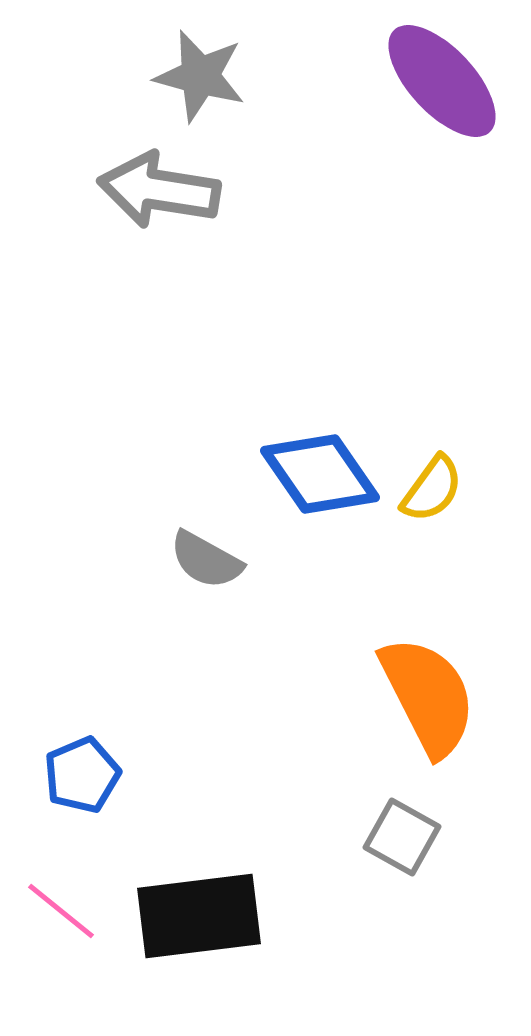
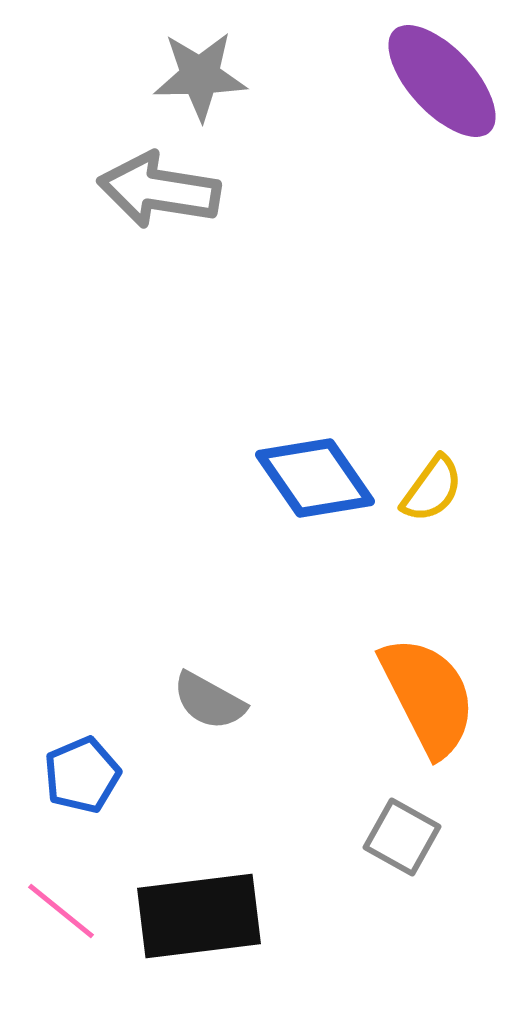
gray star: rotated 16 degrees counterclockwise
blue diamond: moved 5 px left, 4 px down
gray semicircle: moved 3 px right, 141 px down
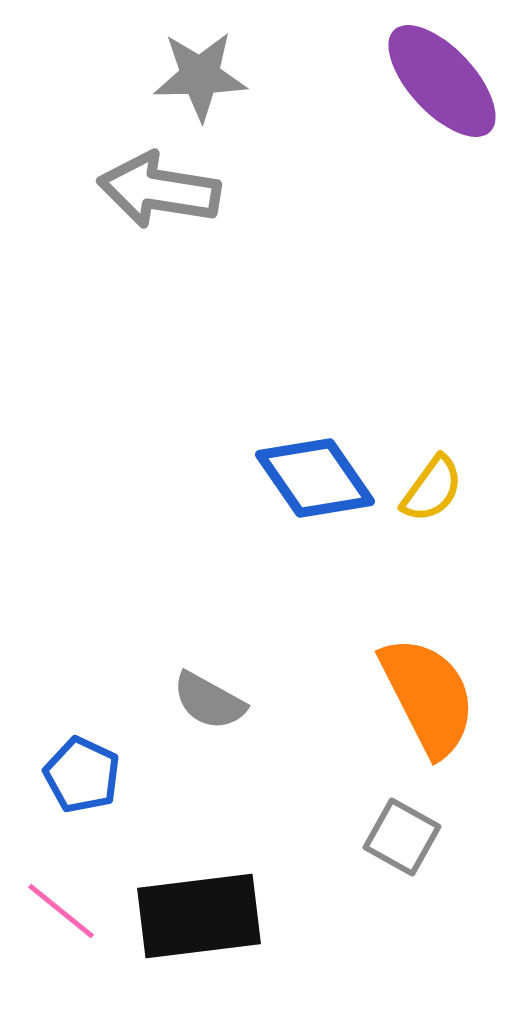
blue pentagon: rotated 24 degrees counterclockwise
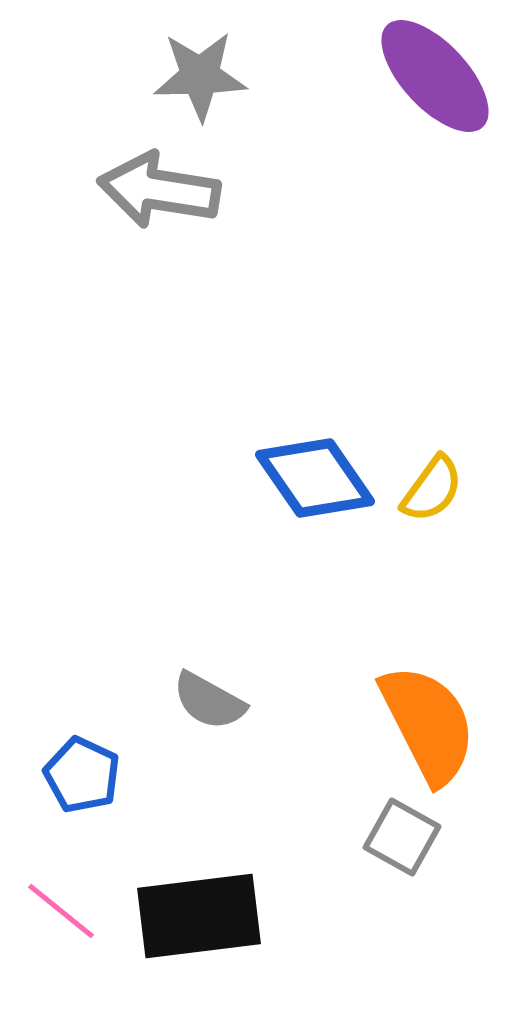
purple ellipse: moved 7 px left, 5 px up
orange semicircle: moved 28 px down
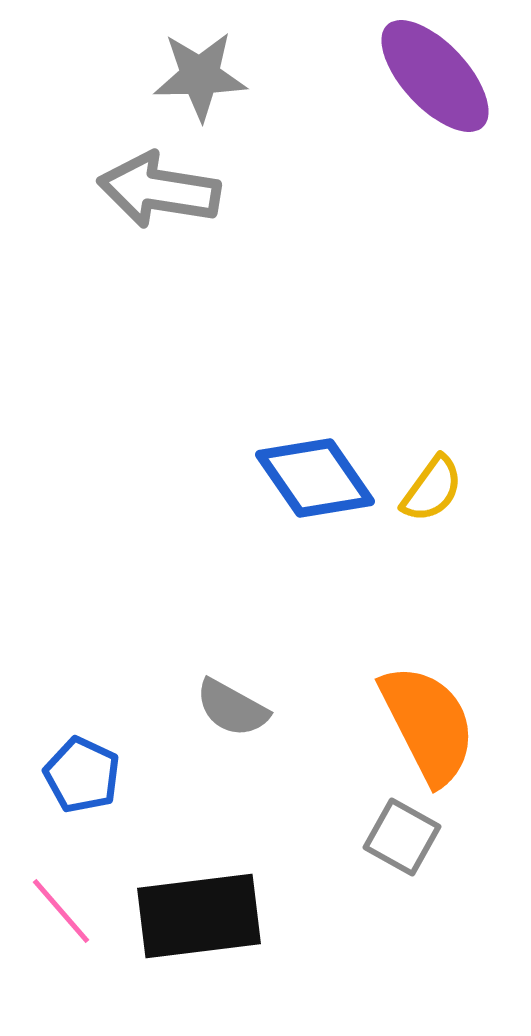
gray semicircle: moved 23 px right, 7 px down
pink line: rotated 10 degrees clockwise
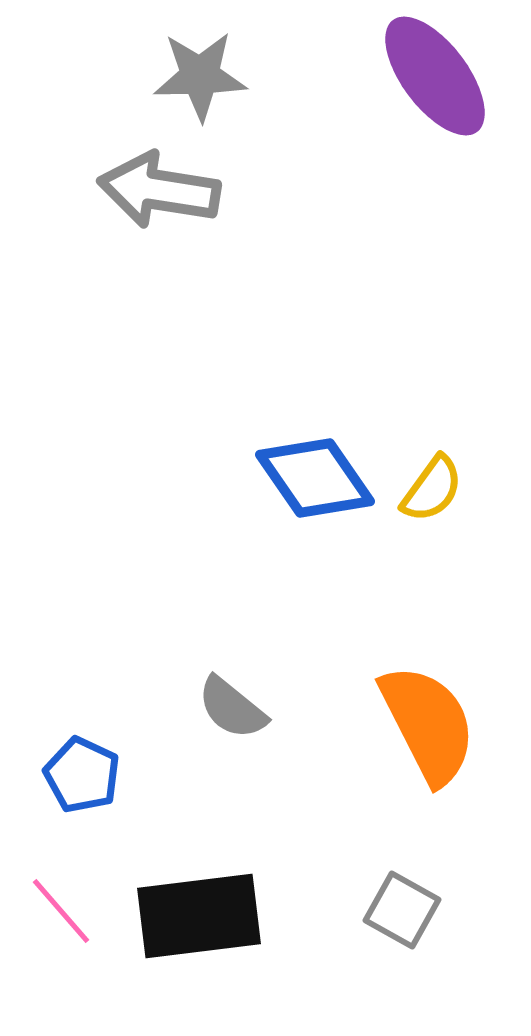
purple ellipse: rotated 6 degrees clockwise
gray semicircle: rotated 10 degrees clockwise
gray square: moved 73 px down
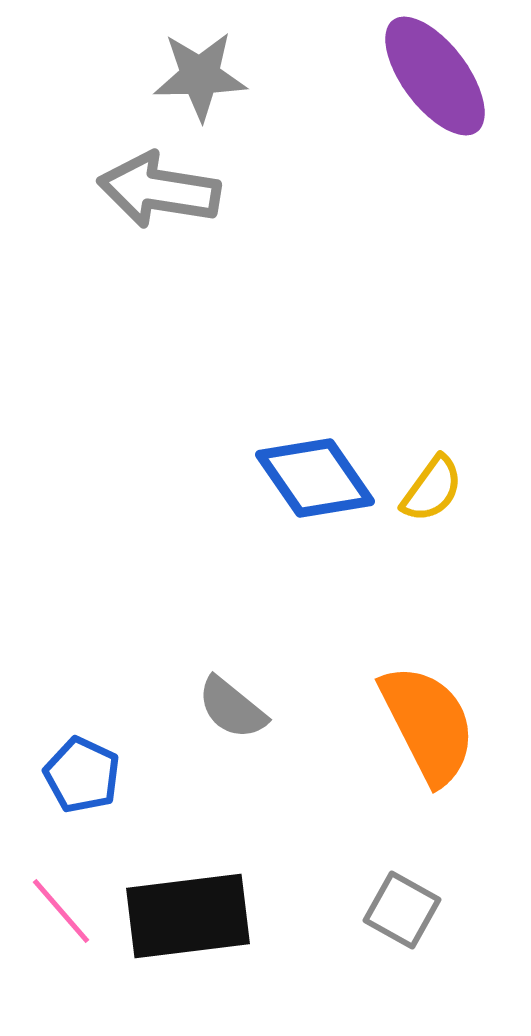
black rectangle: moved 11 px left
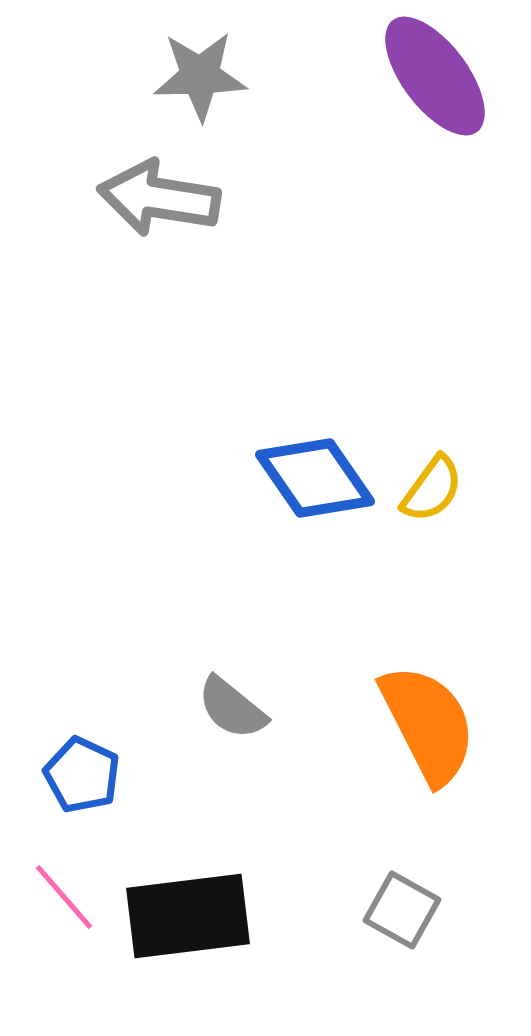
gray arrow: moved 8 px down
pink line: moved 3 px right, 14 px up
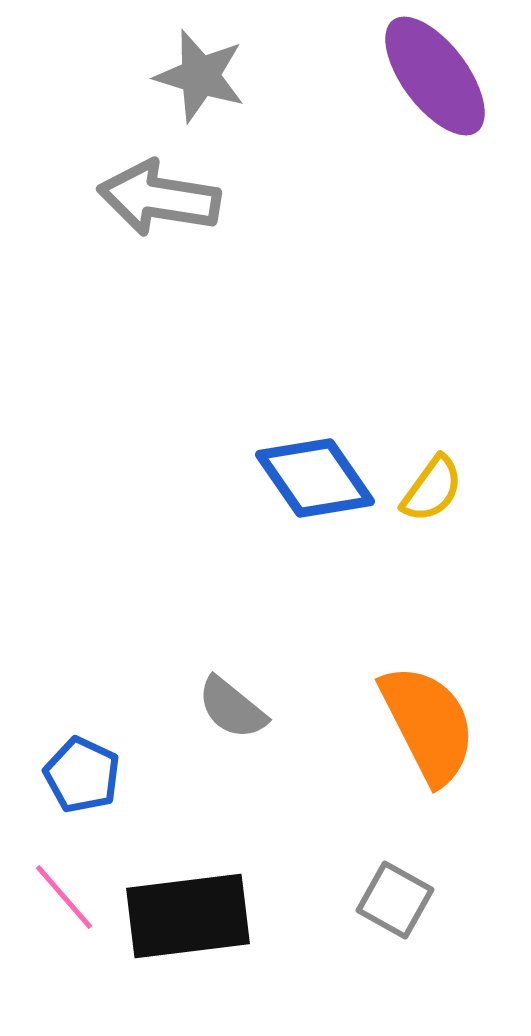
gray star: rotated 18 degrees clockwise
gray square: moved 7 px left, 10 px up
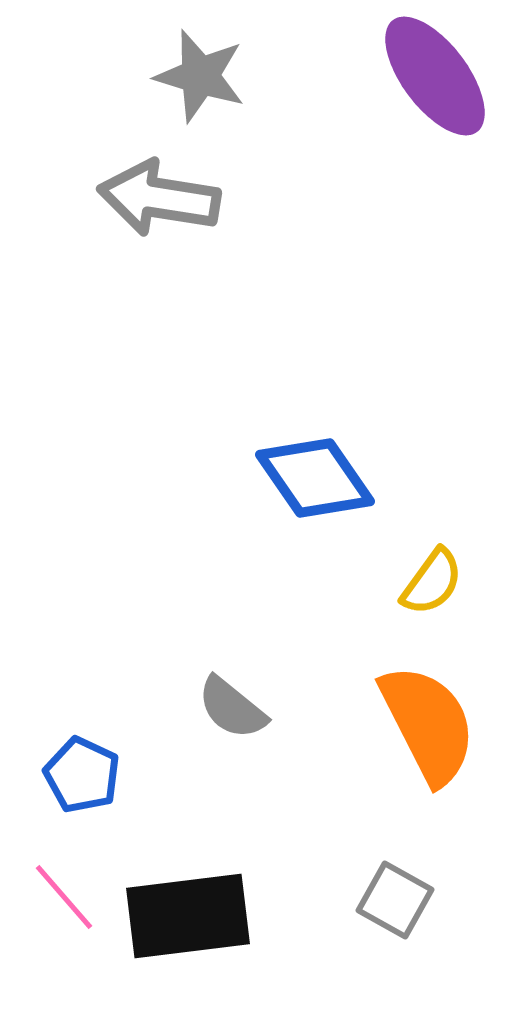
yellow semicircle: moved 93 px down
